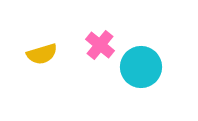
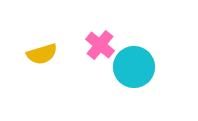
cyan circle: moved 7 px left
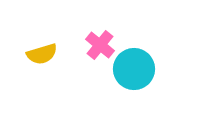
cyan circle: moved 2 px down
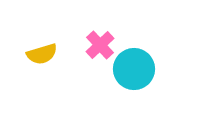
pink cross: rotated 8 degrees clockwise
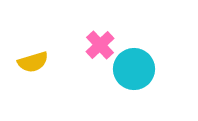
yellow semicircle: moved 9 px left, 8 px down
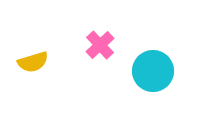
cyan circle: moved 19 px right, 2 px down
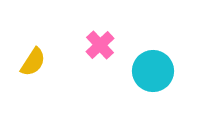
yellow semicircle: rotated 40 degrees counterclockwise
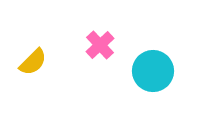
yellow semicircle: rotated 12 degrees clockwise
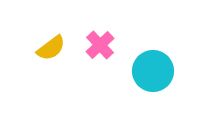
yellow semicircle: moved 18 px right, 14 px up; rotated 8 degrees clockwise
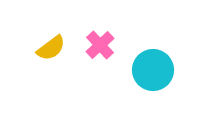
cyan circle: moved 1 px up
